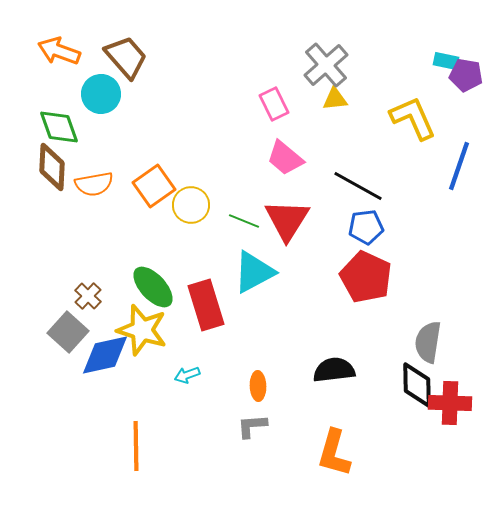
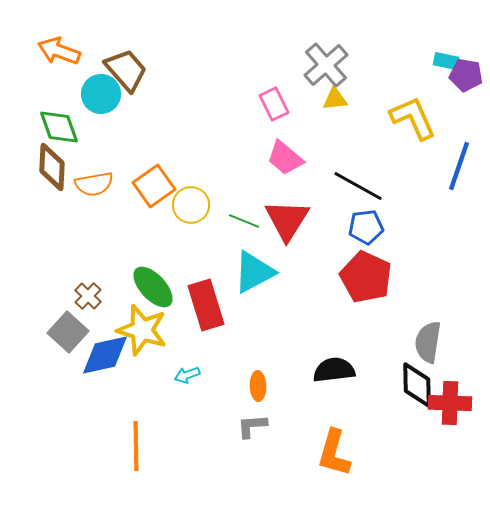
brown trapezoid: moved 13 px down
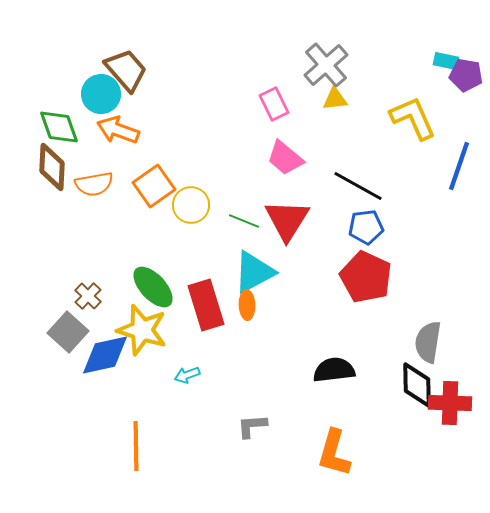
orange arrow: moved 59 px right, 79 px down
orange ellipse: moved 11 px left, 81 px up
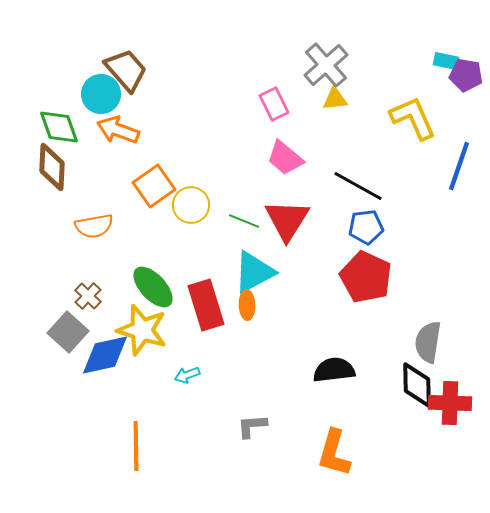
orange semicircle: moved 42 px down
